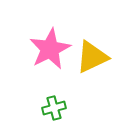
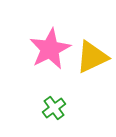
green cross: rotated 20 degrees counterclockwise
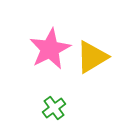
yellow triangle: rotated 6 degrees counterclockwise
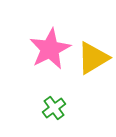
yellow triangle: moved 1 px right, 1 px down
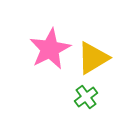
green cross: moved 32 px right, 11 px up
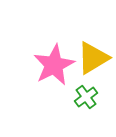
pink star: moved 4 px right, 16 px down
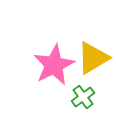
green cross: moved 3 px left
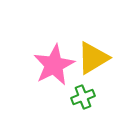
green cross: rotated 15 degrees clockwise
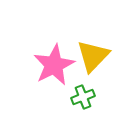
yellow triangle: moved 2 px up; rotated 15 degrees counterclockwise
